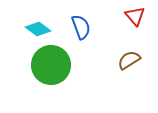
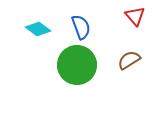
green circle: moved 26 px right
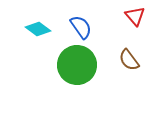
blue semicircle: rotated 15 degrees counterclockwise
brown semicircle: rotated 95 degrees counterclockwise
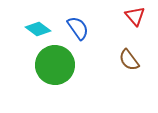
blue semicircle: moved 3 px left, 1 px down
green circle: moved 22 px left
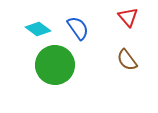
red triangle: moved 7 px left, 1 px down
brown semicircle: moved 2 px left
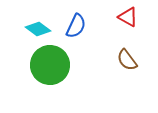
red triangle: rotated 20 degrees counterclockwise
blue semicircle: moved 2 px left, 2 px up; rotated 60 degrees clockwise
green circle: moved 5 px left
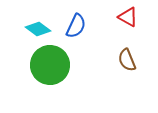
brown semicircle: rotated 15 degrees clockwise
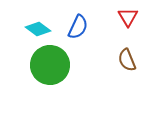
red triangle: rotated 30 degrees clockwise
blue semicircle: moved 2 px right, 1 px down
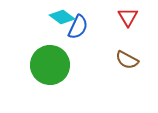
cyan diamond: moved 24 px right, 12 px up
brown semicircle: rotated 40 degrees counterclockwise
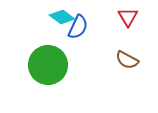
green circle: moved 2 px left
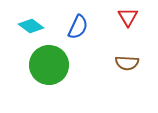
cyan diamond: moved 31 px left, 9 px down
brown semicircle: moved 3 px down; rotated 25 degrees counterclockwise
green circle: moved 1 px right
